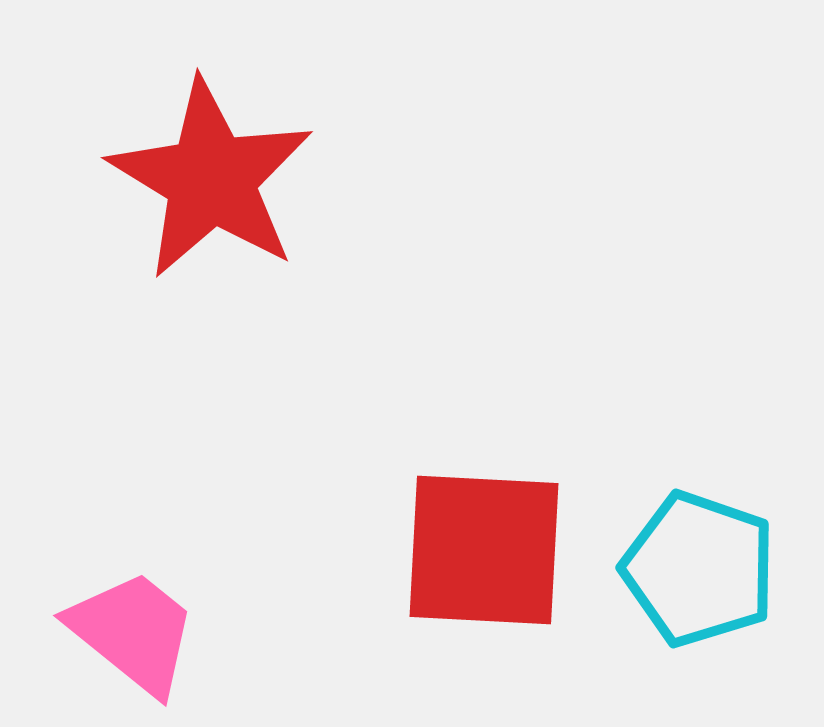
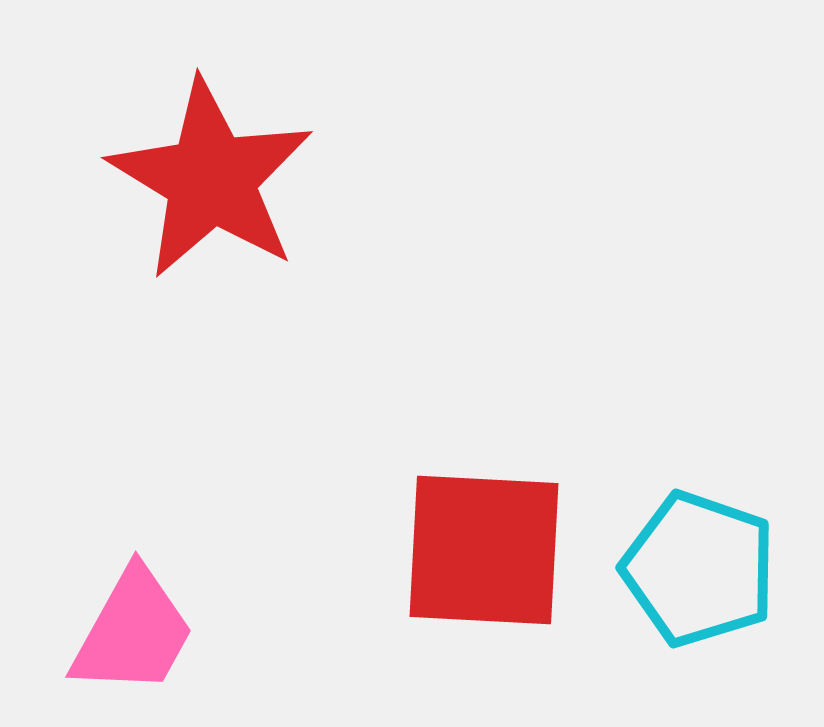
pink trapezoid: rotated 80 degrees clockwise
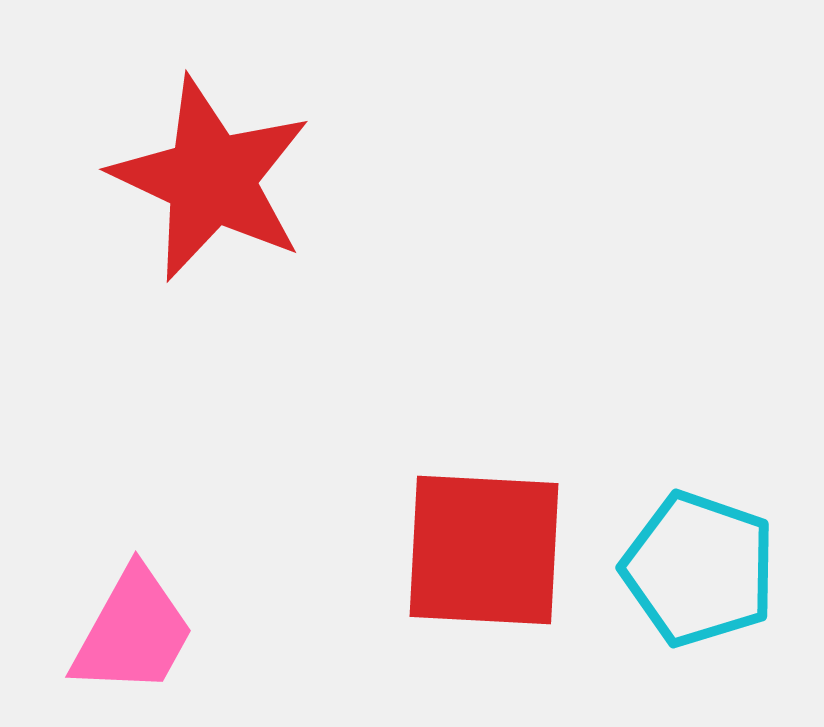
red star: rotated 6 degrees counterclockwise
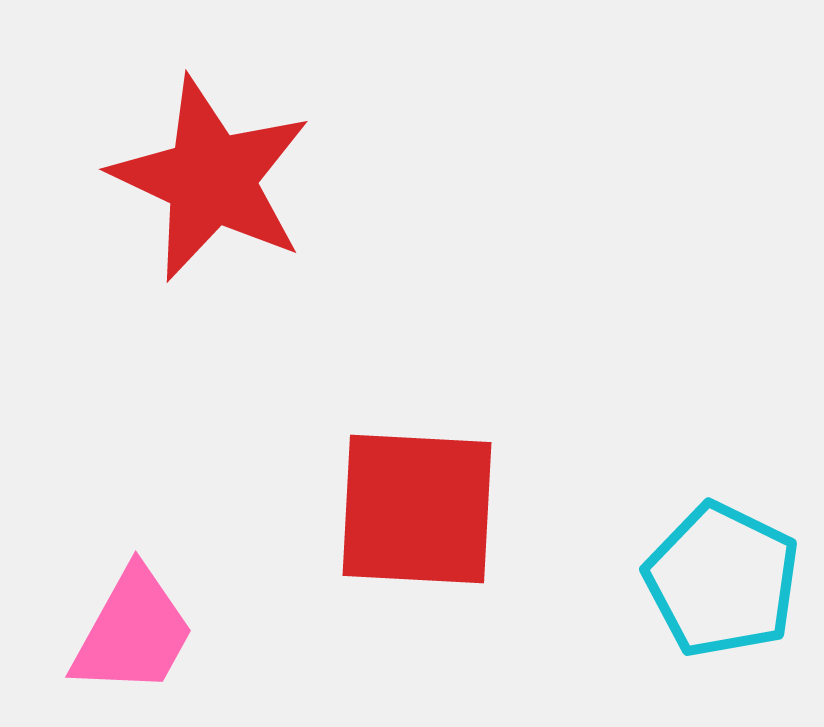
red square: moved 67 px left, 41 px up
cyan pentagon: moved 23 px right, 11 px down; rotated 7 degrees clockwise
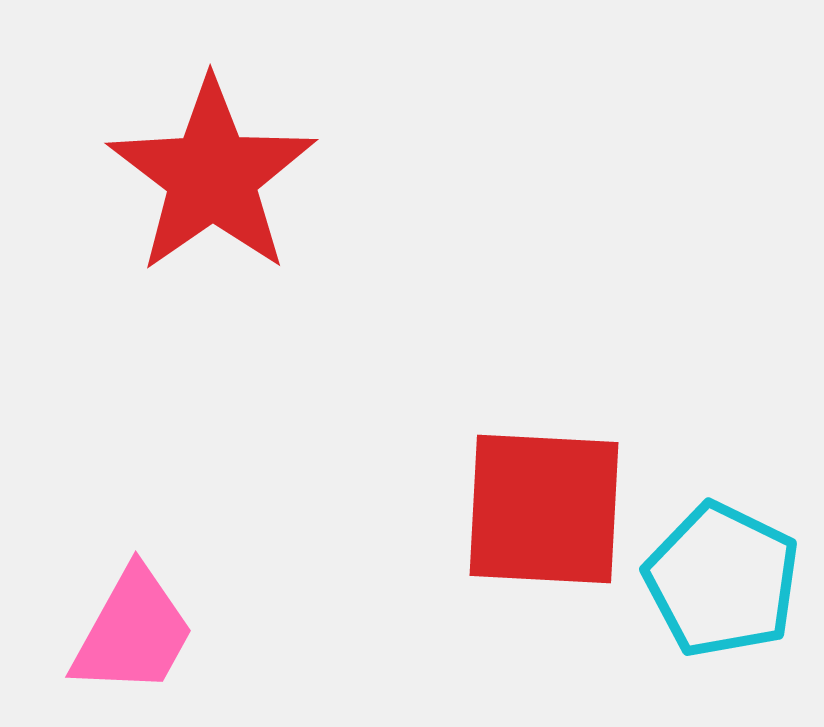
red star: moved 1 px right, 3 px up; rotated 12 degrees clockwise
red square: moved 127 px right
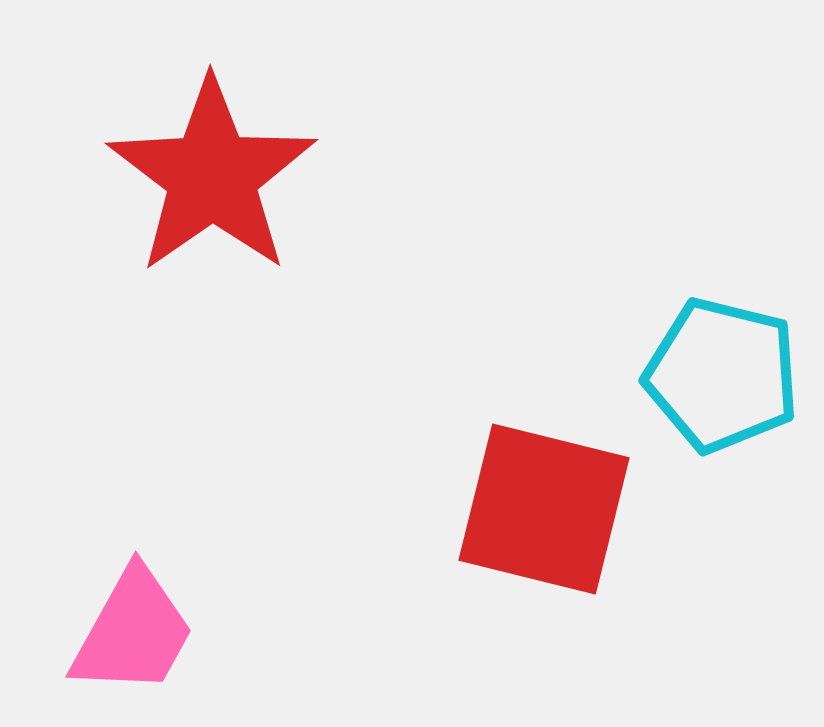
red square: rotated 11 degrees clockwise
cyan pentagon: moved 205 px up; rotated 12 degrees counterclockwise
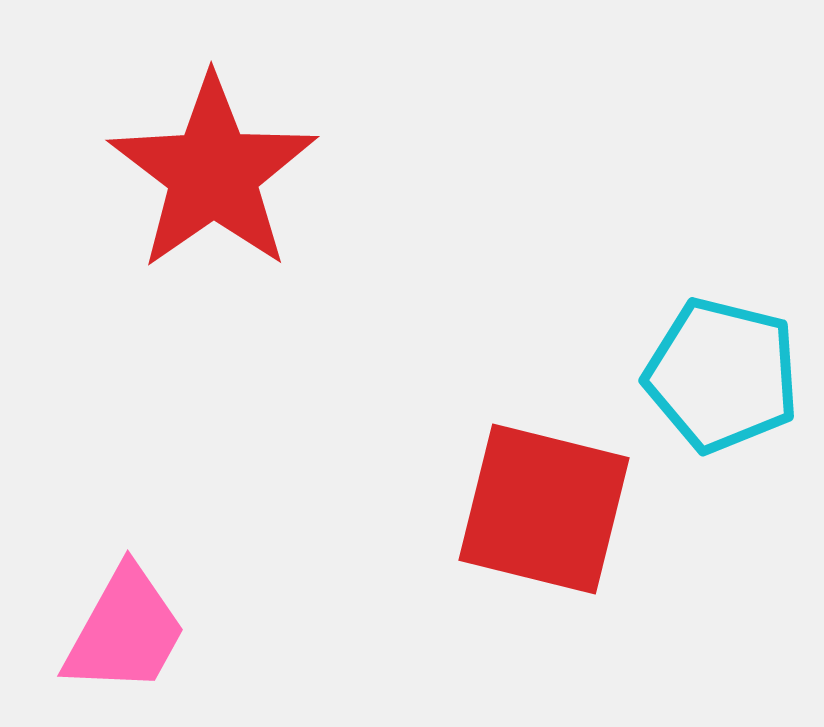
red star: moved 1 px right, 3 px up
pink trapezoid: moved 8 px left, 1 px up
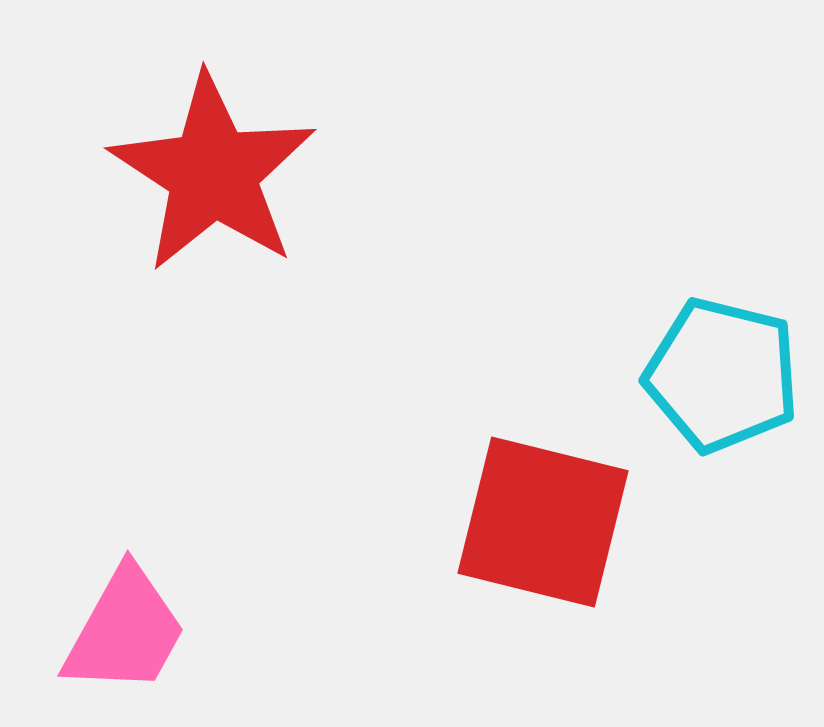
red star: rotated 4 degrees counterclockwise
red square: moved 1 px left, 13 px down
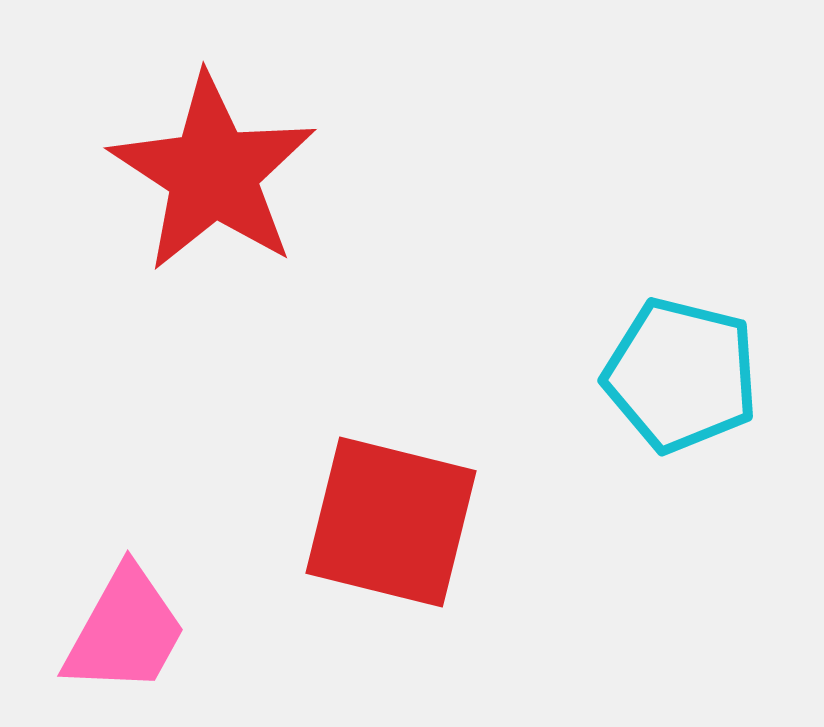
cyan pentagon: moved 41 px left
red square: moved 152 px left
